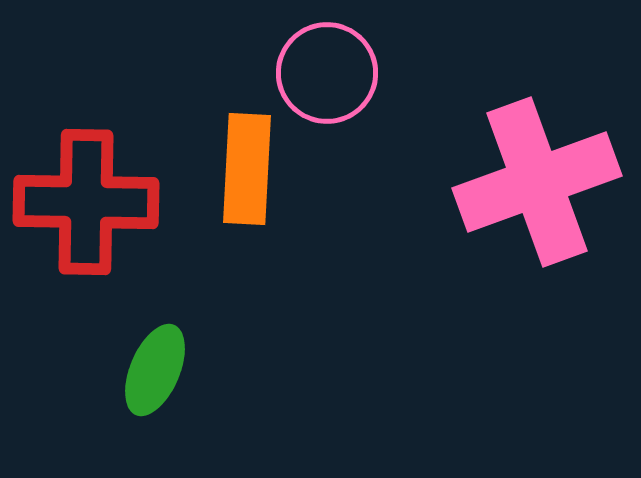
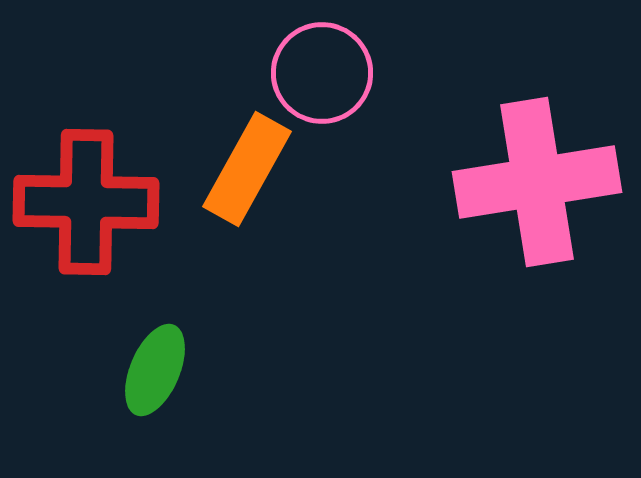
pink circle: moved 5 px left
orange rectangle: rotated 26 degrees clockwise
pink cross: rotated 11 degrees clockwise
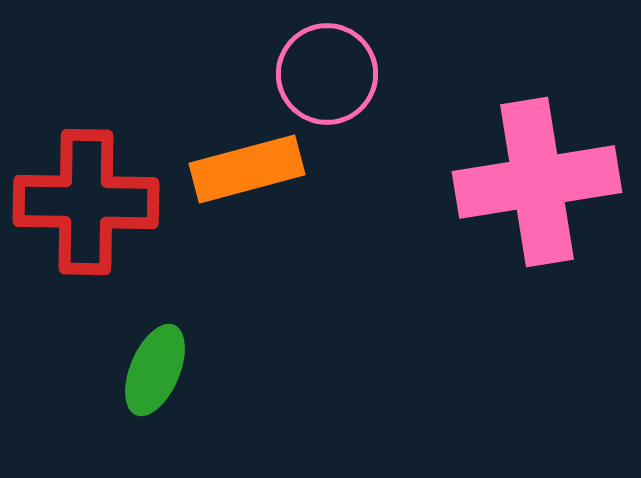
pink circle: moved 5 px right, 1 px down
orange rectangle: rotated 46 degrees clockwise
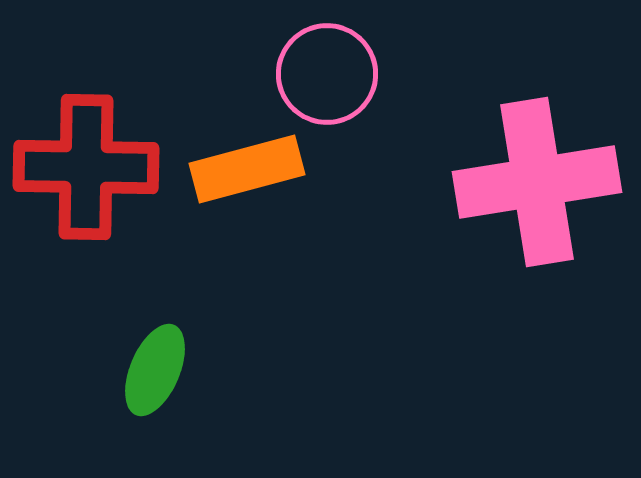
red cross: moved 35 px up
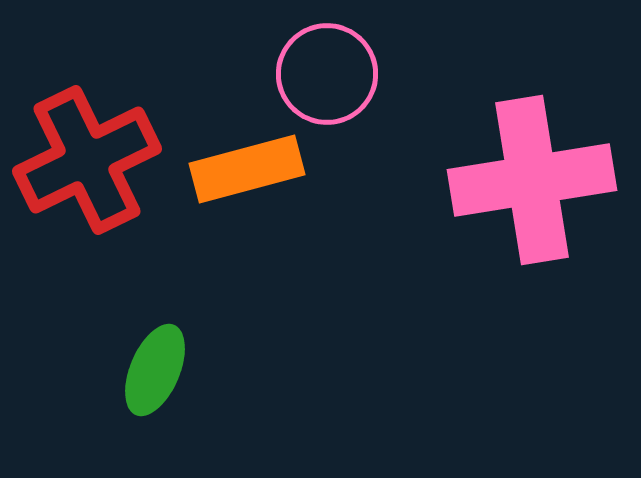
red cross: moved 1 px right, 7 px up; rotated 27 degrees counterclockwise
pink cross: moved 5 px left, 2 px up
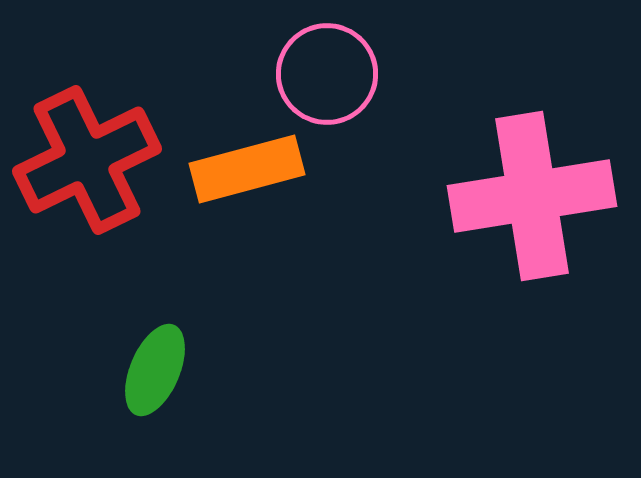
pink cross: moved 16 px down
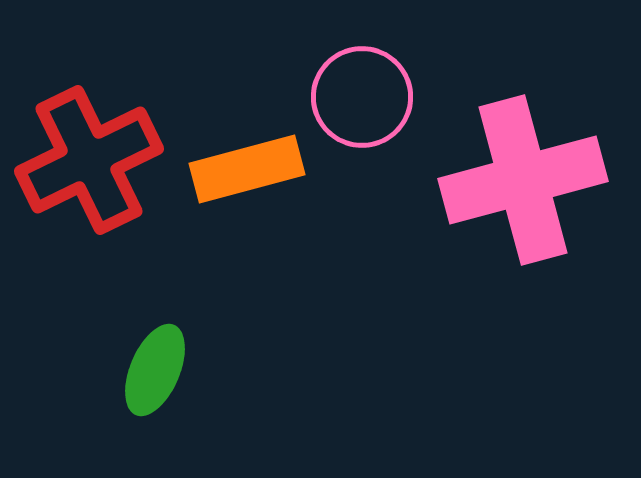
pink circle: moved 35 px right, 23 px down
red cross: moved 2 px right
pink cross: moved 9 px left, 16 px up; rotated 6 degrees counterclockwise
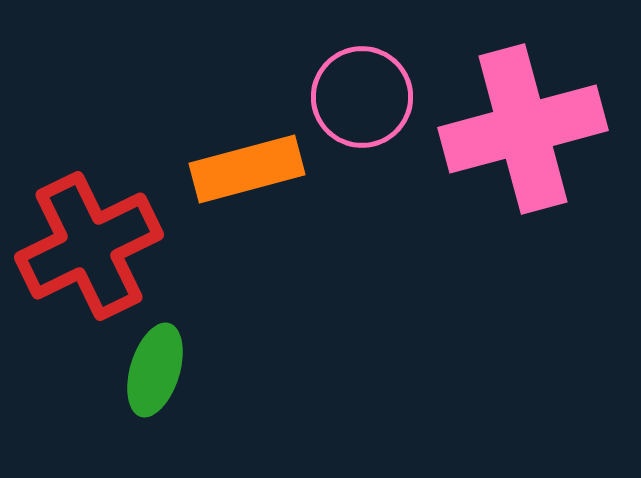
red cross: moved 86 px down
pink cross: moved 51 px up
green ellipse: rotated 6 degrees counterclockwise
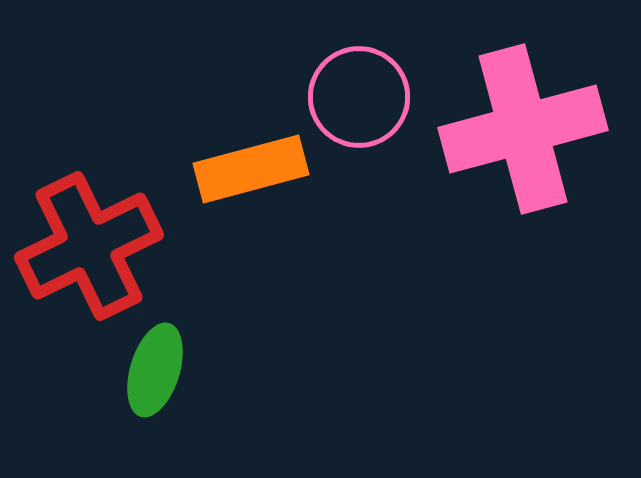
pink circle: moved 3 px left
orange rectangle: moved 4 px right
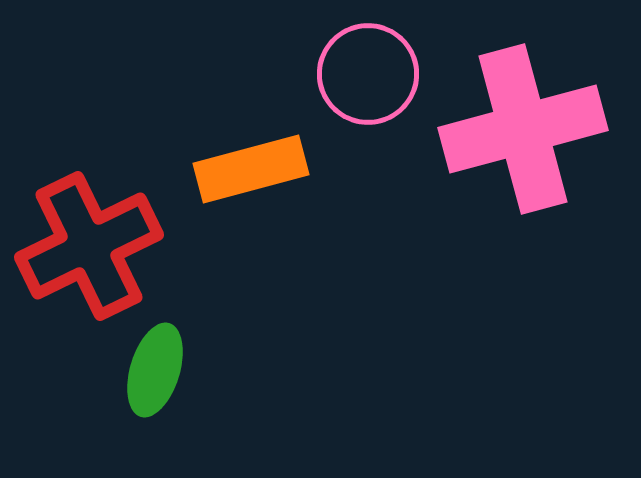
pink circle: moved 9 px right, 23 px up
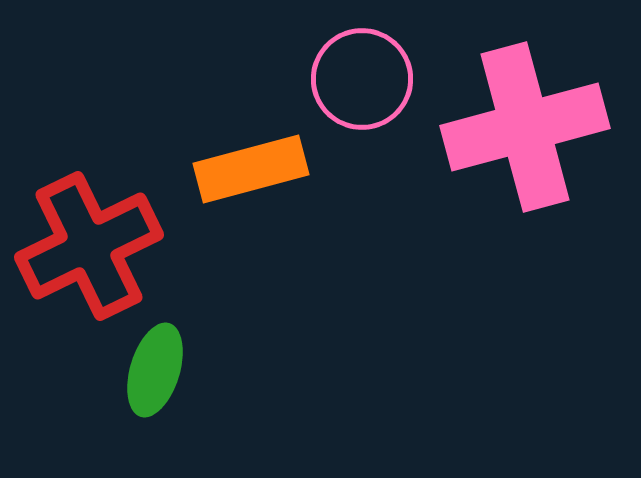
pink circle: moved 6 px left, 5 px down
pink cross: moved 2 px right, 2 px up
